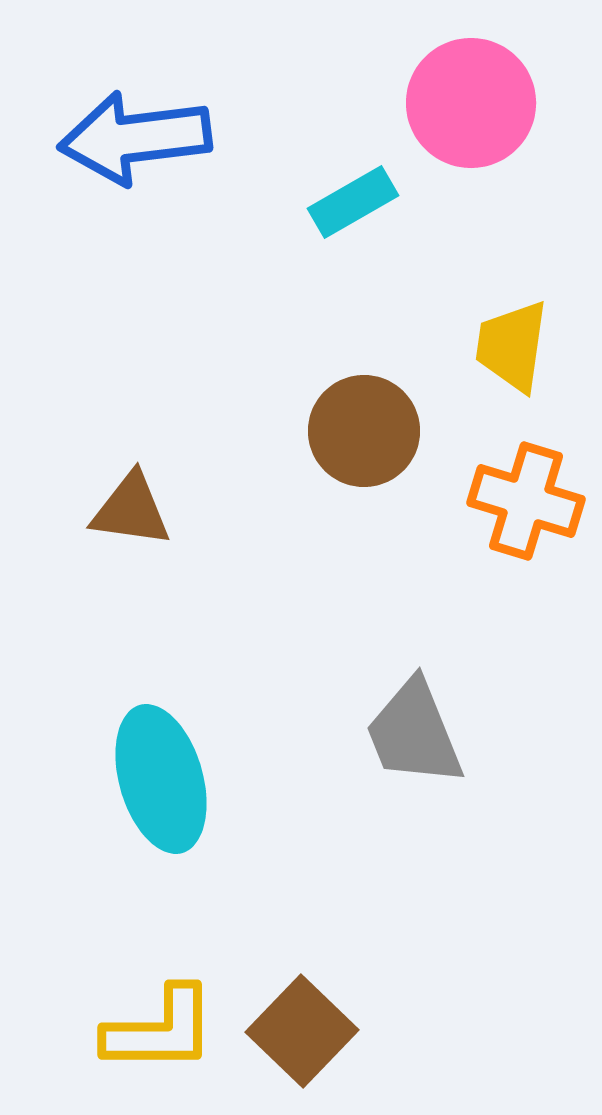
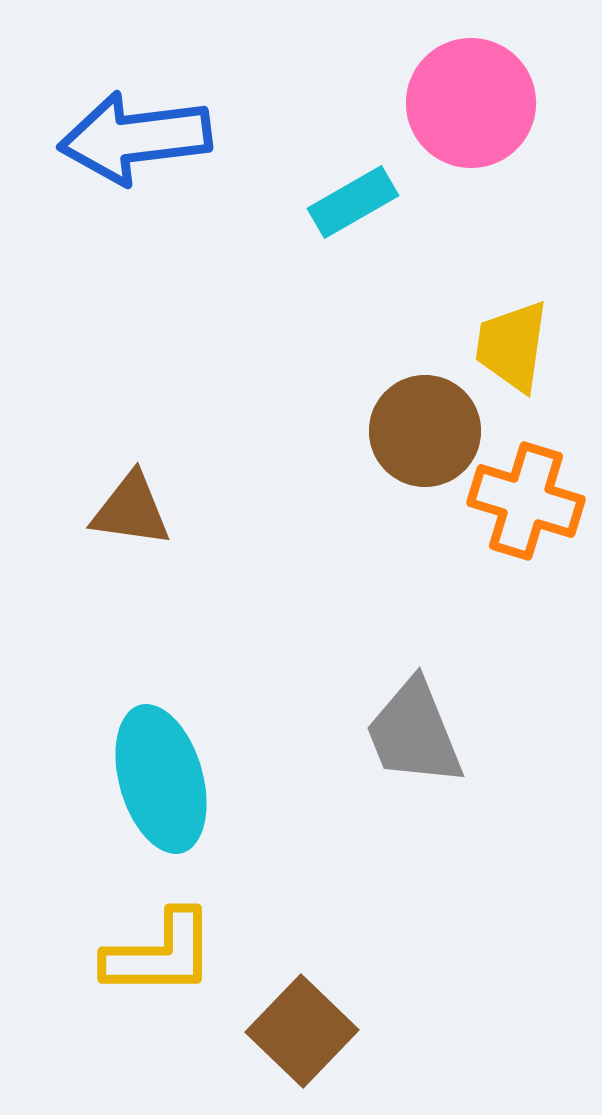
brown circle: moved 61 px right
yellow L-shape: moved 76 px up
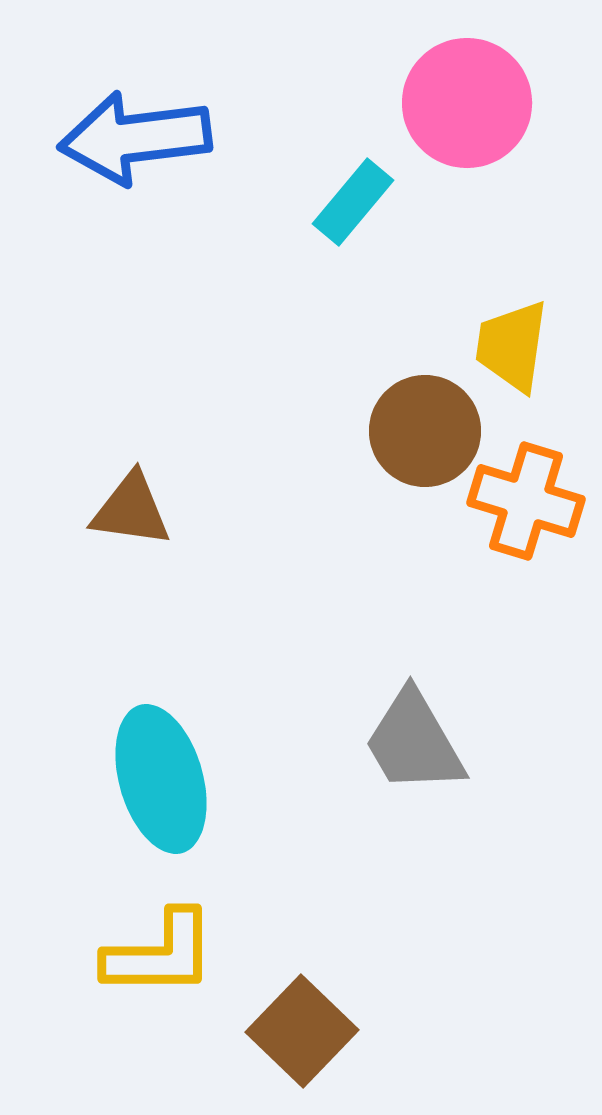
pink circle: moved 4 px left
cyan rectangle: rotated 20 degrees counterclockwise
gray trapezoid: moved 9 px down; rotated 8 degrees counterclockwise
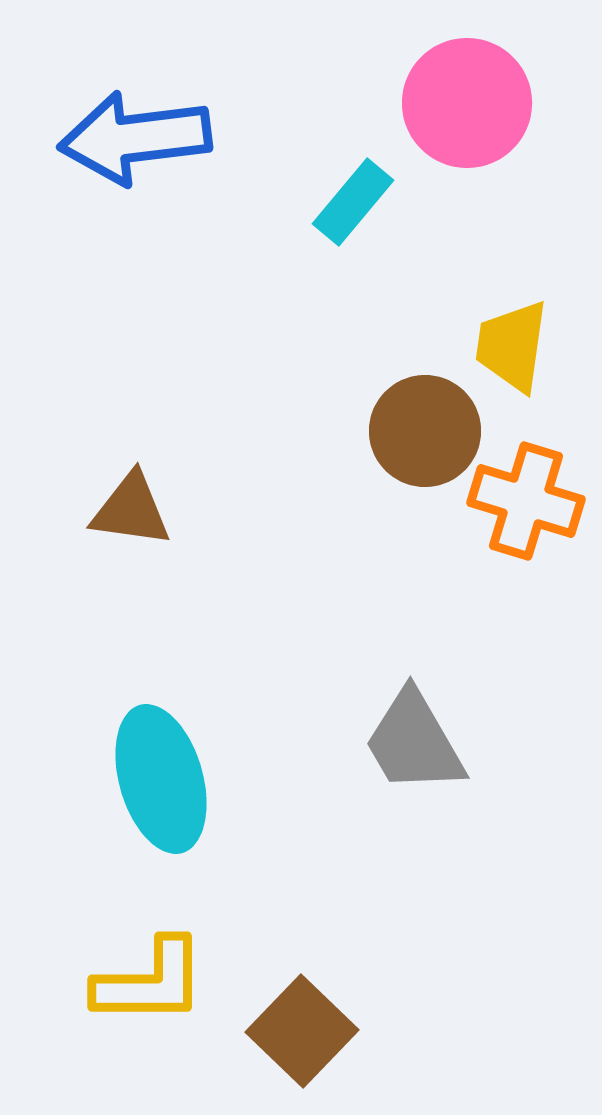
yellow L-shape: moved 10 px left, 28 px down
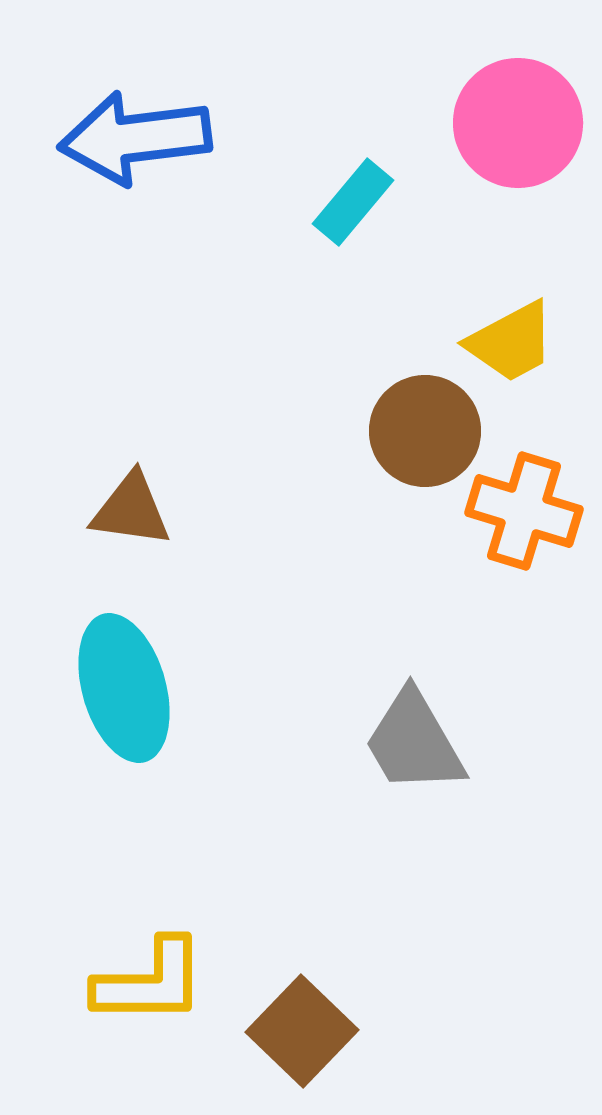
pink circle: moved 51 px right, 20 px down
yellow trapezoid: moved 1 px left, 4 px up; rotated 126 degrees counterclockwise
orange cross: moved 2 px left, 10 px down
cyan ellipse: moved 37 px left, 91 px up
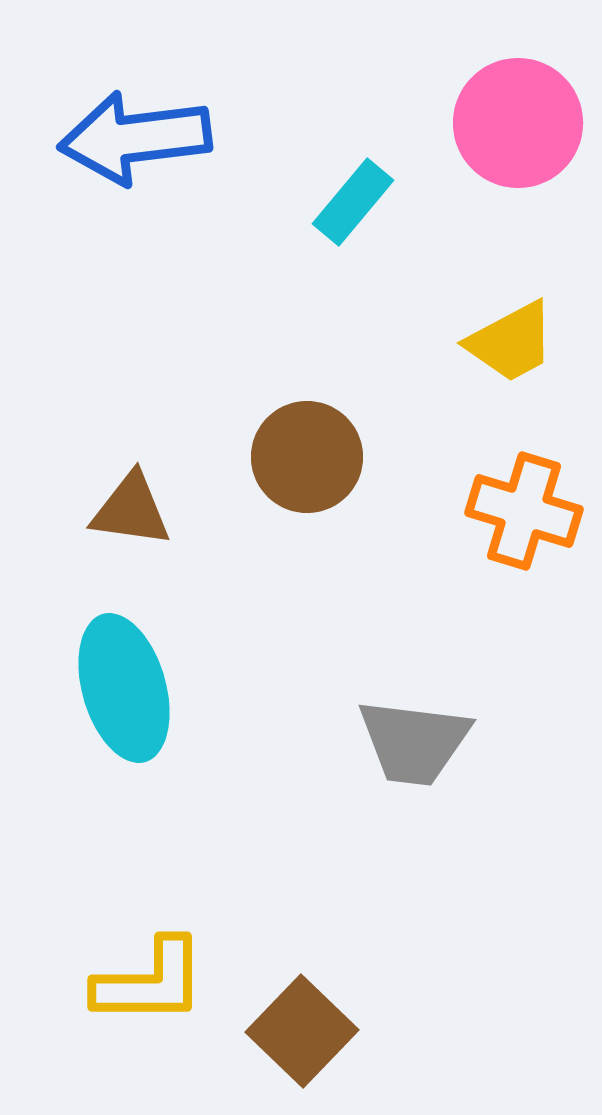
brown circle: moved 118 px left, 26 px down
gray trapezoid: rotated 53 degrees counterclockwise
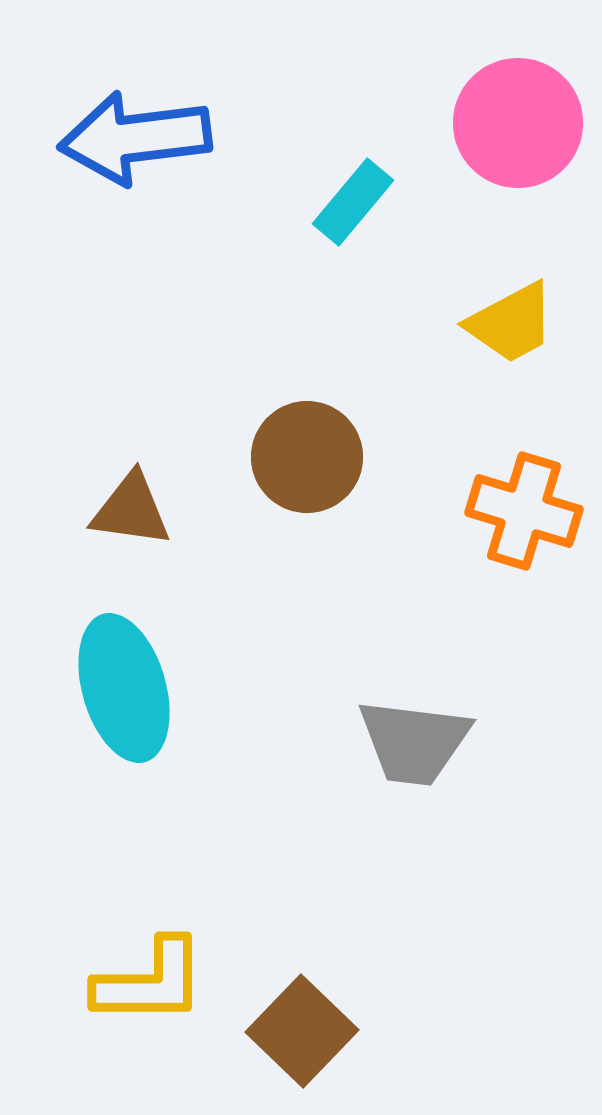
yellow trapezoid: moved 19 px up
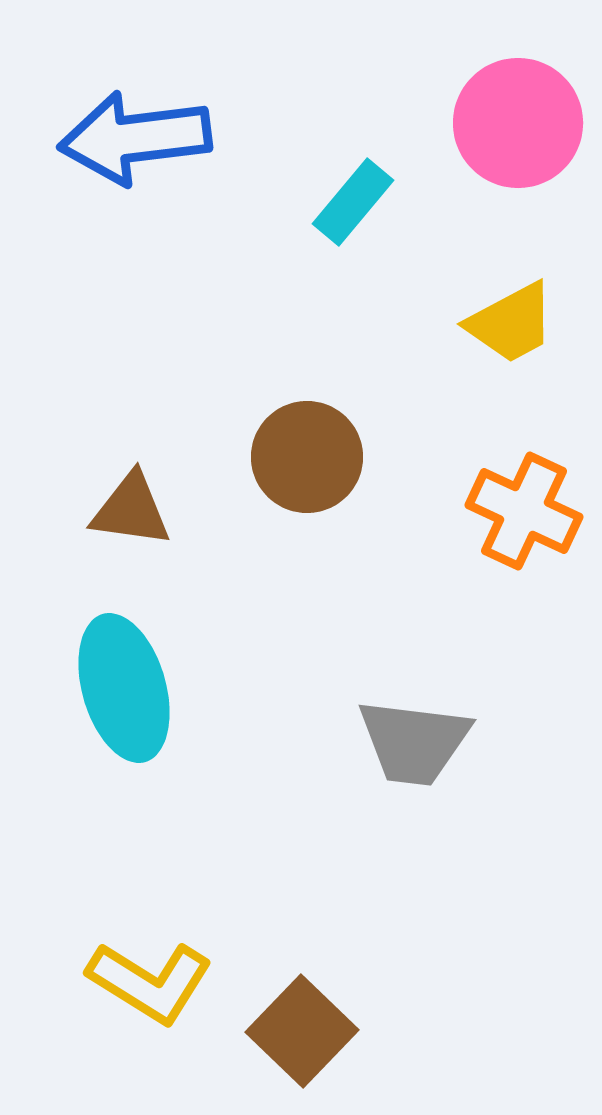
orange cross: rotated 8 degrees clockwise
yellow L-shape: rotated 32 degrees clockwise
